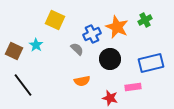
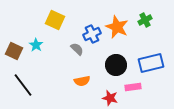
black circle: moved 6 px right, 6 px down
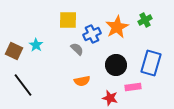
yellow square: moved 13 px right; rotated 24 degrees counterclockwise
orange star: rotated 20 degrees clockwise
blue rectangle: rotated 60 degrees counterclockwise
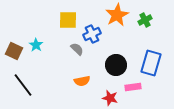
orange star: moved 12 px up
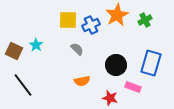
blue cross: moved 1 px left, 9 px up
pink rectangle: rotated 28 degrees clockwise
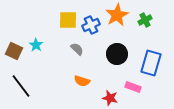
black circle: moved 1 px right, 11 px up
orange semicircle: rotated 28 degrees clockwise
black line: moved 2 px left, 1 px down
